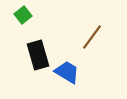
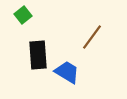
black rectangle: rotated 12 degrees clockwise
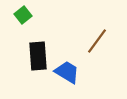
brown line: moved 5 px right, 4 px down
black rectangle: moved 1 px down
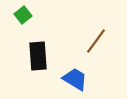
brown line: moved 1 px left
blue trapezoid: moved 8 px right, 7 px down
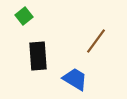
green square: moved 1 px right, 1 px down
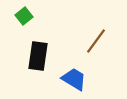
black rectangle: rotated 12 degrees clockwise
blue trapezoid: moved 1 px left
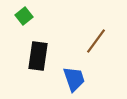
blue trapezoid: rotated 40 degrees clockwise
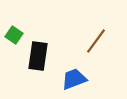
green square: moved 10 px left, 19 px down; rotated 18 degrees counterclockwise
blue trapezoid: rotated 92 degrees counterclockwise
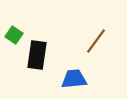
black rectangle: moved 1 px left, 1 px up
blue trapezoid: rotated 16 degrees clockwise
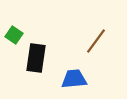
black rectangle: moved 1 px left, 3 px down
